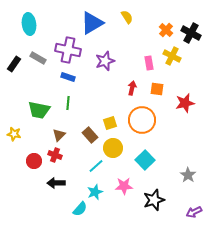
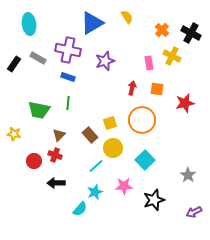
orange cross: moved 4 px left
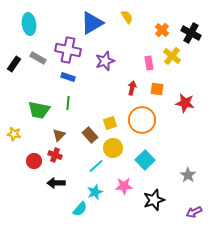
yellow cross: rotated 12 degrees clockwise
red star: rotated 24 degrees clockwise
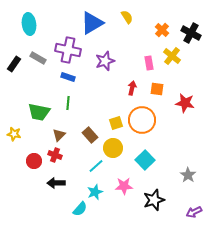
green trapezoid: moved 2 px down
yellow square: moved 6 px right
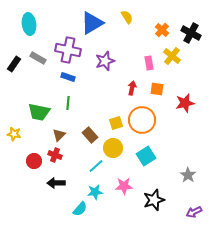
red star: rotated 24 degrees counterclockwise
cyan square: moved 1 px right, 4 px up; rotated 12 degrees clockwise
cyan star: rotated 14 degrees clockwise
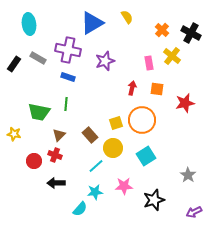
green line: moved 2 px left, 1 px down
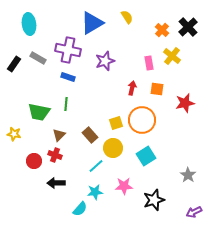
black cross: moved 3 px left, 6 px up; rotated 18 degrees clockwise
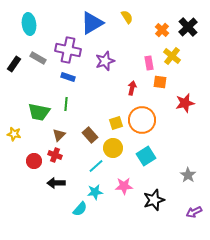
orange square: moved 3 px right, 7 px up
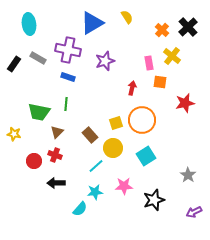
brown triangle: moved 2 px left, 3 px up
